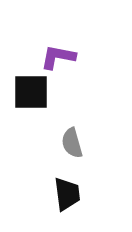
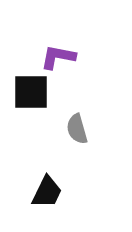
gray semicircle: moved 5 px right, 14 px up
black trapezoid: moved 20 px left, 2 px up; rotated 33 degrees clockwise
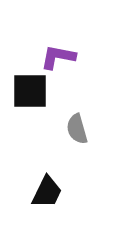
black square: moved 1 px left, 1 px up
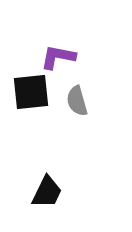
black square: moved 1 px right, 1 px down; rotated 6 degrees counterclockwise
gray semicircle: moved 28 px up
